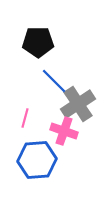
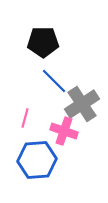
black pentagon: moved 5 px right
gray cross: moved 4 px right
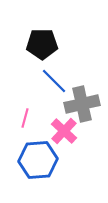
black pentagon: moved 1 px left, 2 px down
gray cross: rotated 20 degrees clockwise
pink cross: rotated 24 degrees clockwise
blue hexagon: moved 1 px right
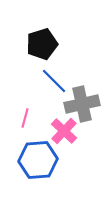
black pentagon: rotated 16 degrees counterclockwise
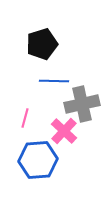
blue line: rotated 44 degrees counterclockwise
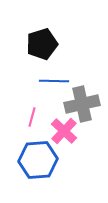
pink line: moved 7 px right, 1 px up
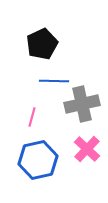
black pentagon: rotated 8 degrees counterclockwise
pink cross: moved 23 px right, 18 px down
blue hexagon: rotated 9 degrees counterclockwise
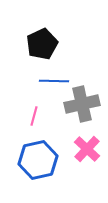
pink line: moved 2 px right, 1 px up
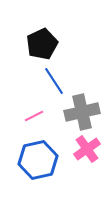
blue line: rotated 56 degrees clockwise
gray cross: moved 8 px down
pink line: rotated 48 degrees clockwise
pink cross: rotated 12 degrees clockwise
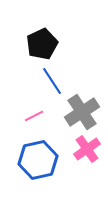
blue line: moved 2 px left
gray cross: rotated 20 degrees counterclockwise
